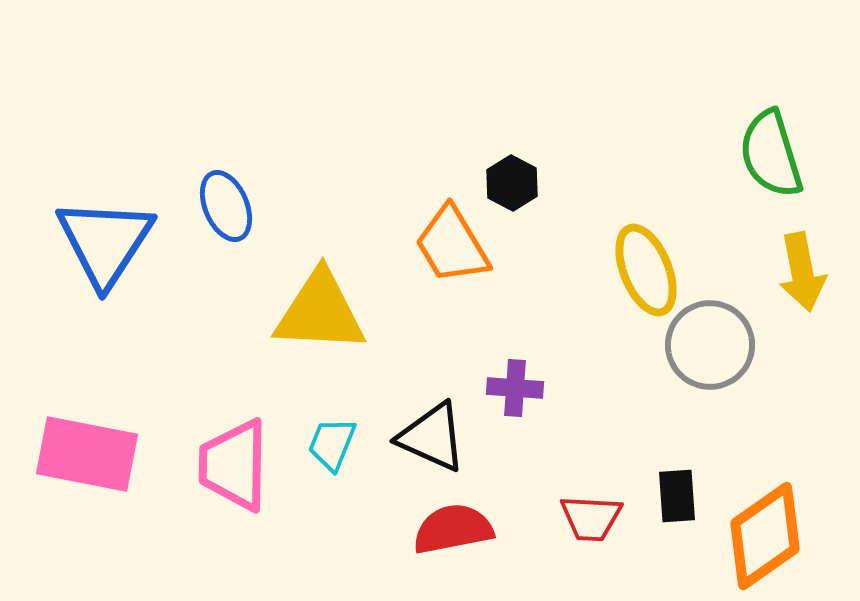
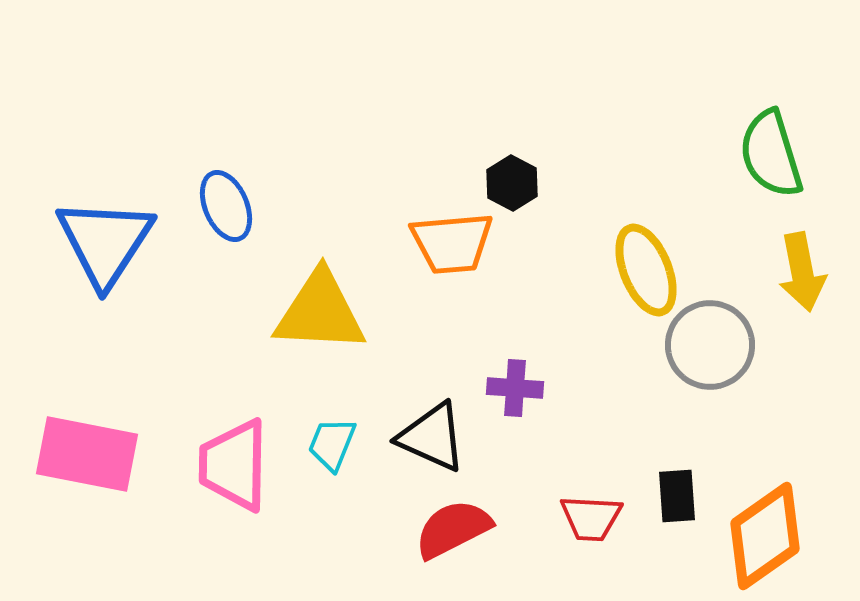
orange trapezoid: moved 2 px up; rotated 64 degrees counterclockwise
red semicircle: rotated 16 degrees counterclockwise
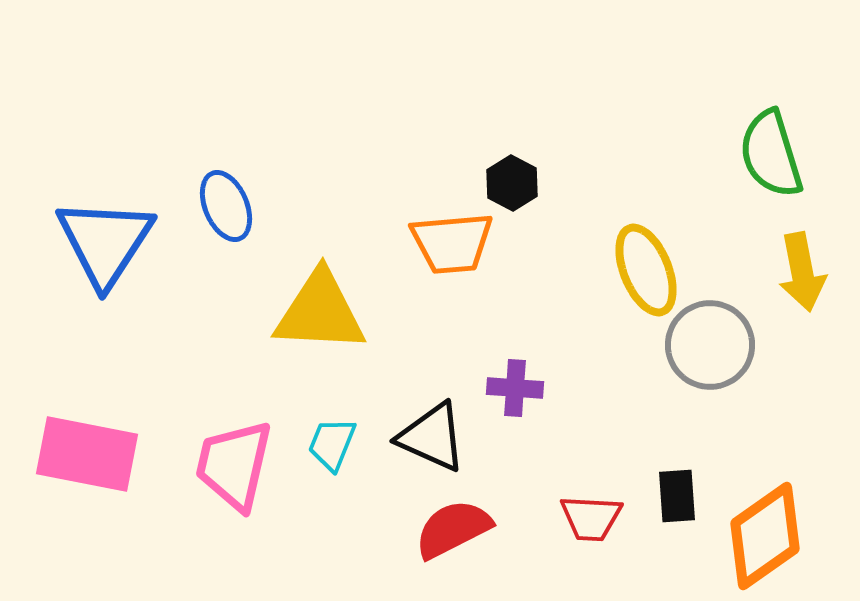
pink trapezoid: rotated 12 degrees clockwise
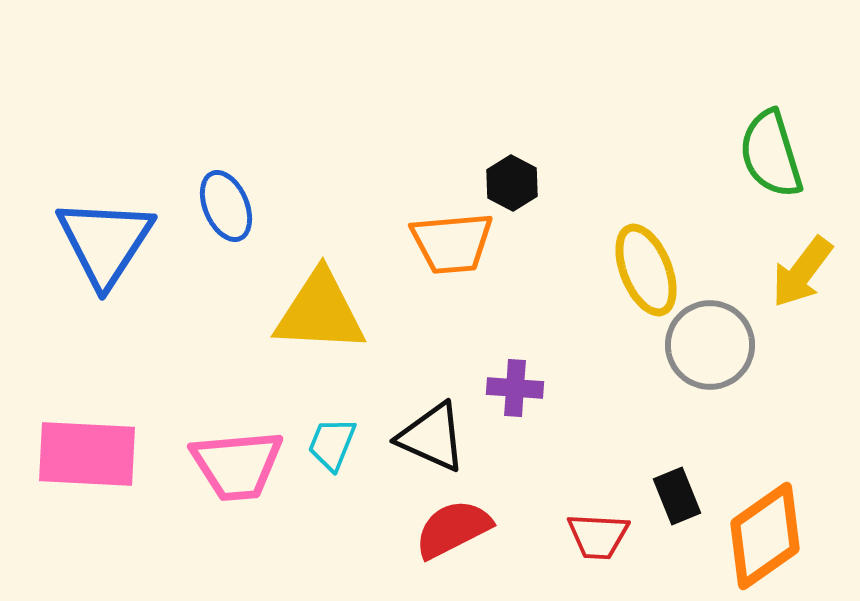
yellow arrow: rotated 48 degrees clockwise
pink rectangle: rotated 8 degrees counterclockwise
pink trapezoid: moved 3 px right; rotated 108 degrees counterclockwise
black rectangle: rotated 18 degrees counterclockwise
red trapezoid: moved 7 px right, 18 px down
